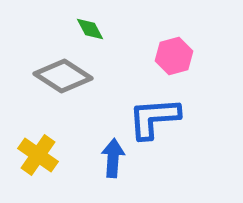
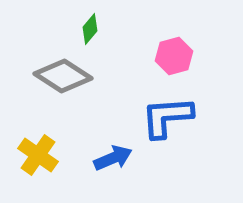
green diamond: rotated 68 degrees clockwise
blue L-shape: moved 13 px right, 1 px up
blue arrow: rotated 63 degrees clockwise
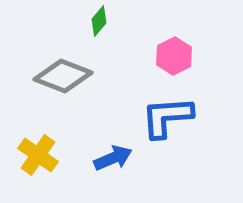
green diamond: moved 9 px right, 8 px up
pink hexagon: rotated 12 degrees counterclockwise
gray diamond: rotated 12 degrees counterclockwise
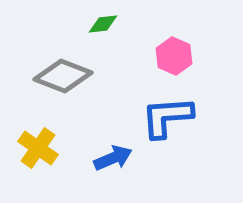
green diamond: moved 4 px right, 3 px down; rotated 44 degrees clockwise
pink hexagon: rotated 9 degrees counterclockwise
yellow cross: moved 7 px up
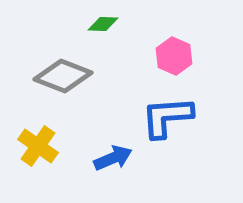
green diamond: rotated 8 degrees clockwise
yellow cross: moved 2 px up
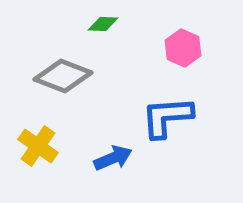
pink hexagon: moved 9 px right, 8 px up
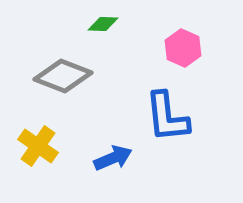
blue L-shape: rotated 92 degrees counterclockwise
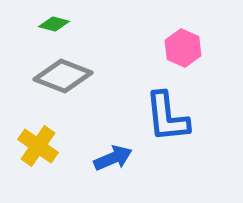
green diamond: moved 49 px left; rotated 12 degrees clockwise
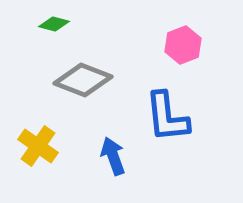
pink hexagon: moved 3 px up; rotated 15 degrees clockwise
gray diamond: moved 20 px right, 4 px down
blue arrow: moved 2 px up; rotated 87 degrees counterclockwise
